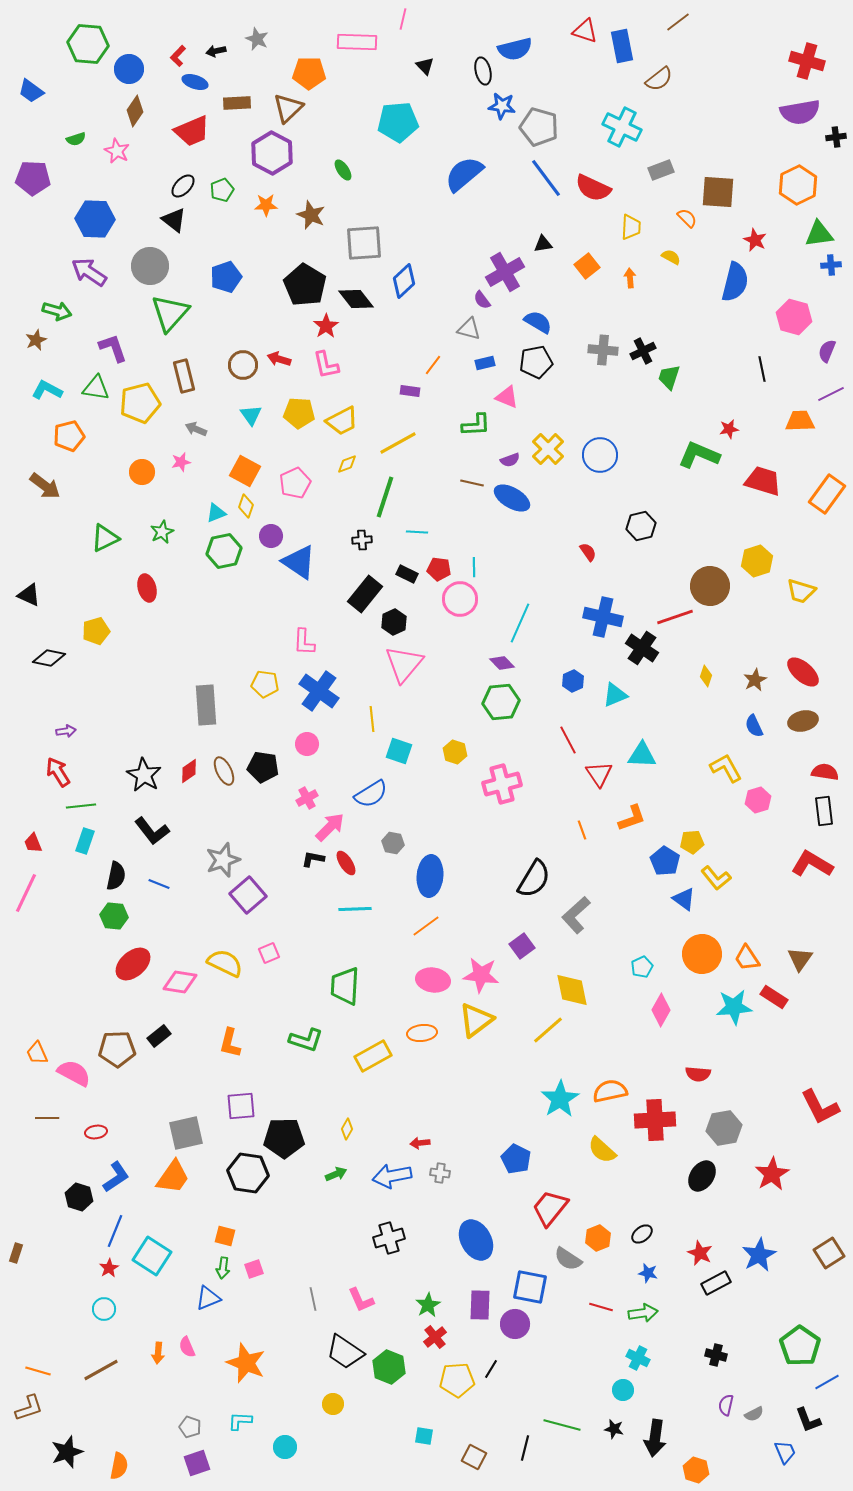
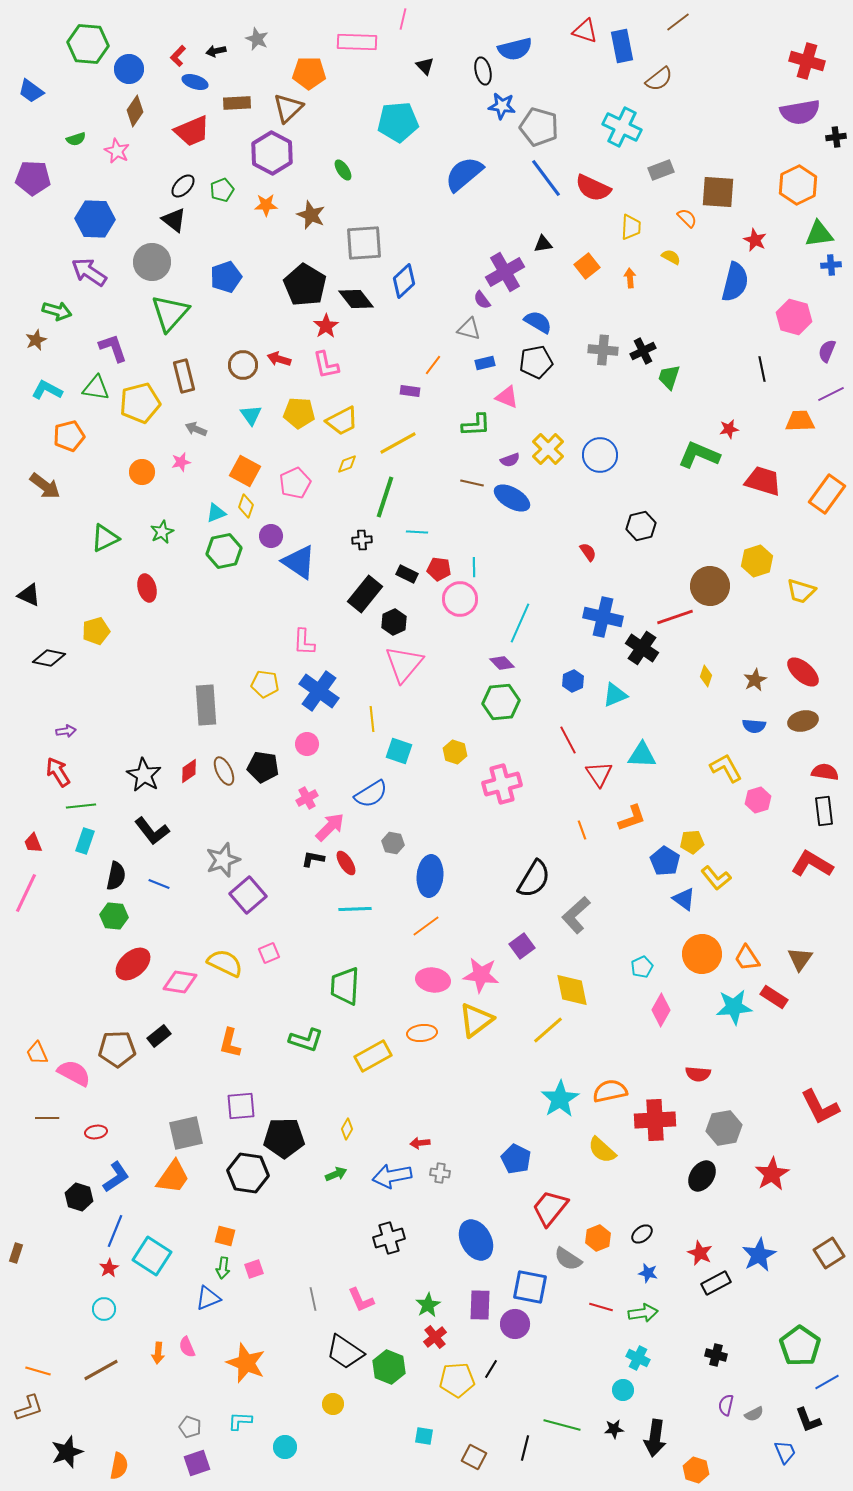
gray circle at (150, 266): moved 2 px right, 4 px up
blue semicircle at (754, 726): rotated 60 degrees counterclockwise
black star at (614, 1429): rotated 18 degrees counterclockwise
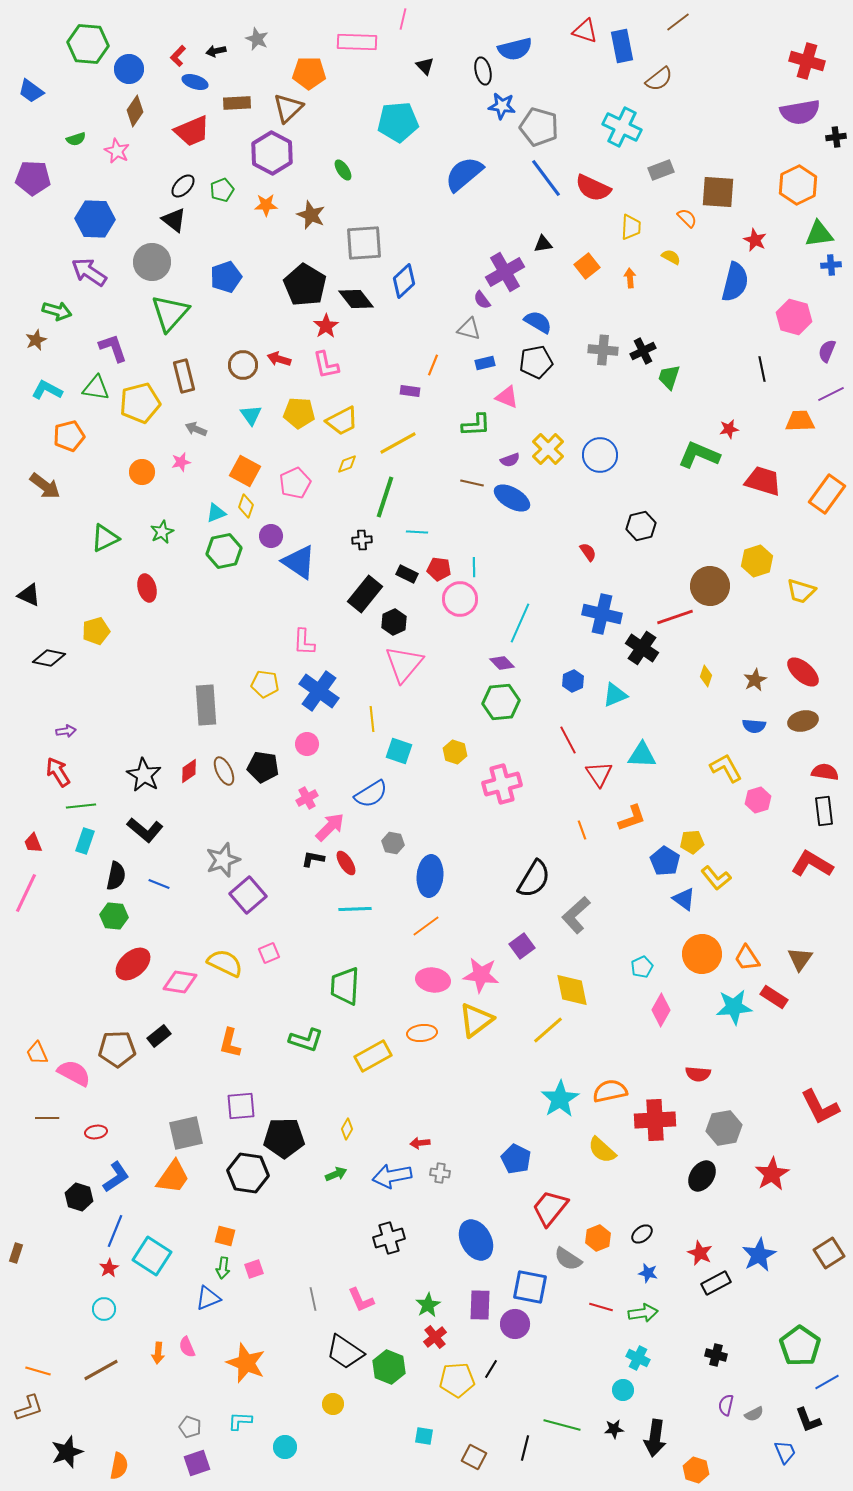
orange line at (433, 365): rotated 15 degrees counterclockwise
blue cross at (603, 617): moved 1 px left, 3 px up
black L-shape at (152, 831): moved 7 px left, 1 px up; rotated 12 degrees counterclockwise
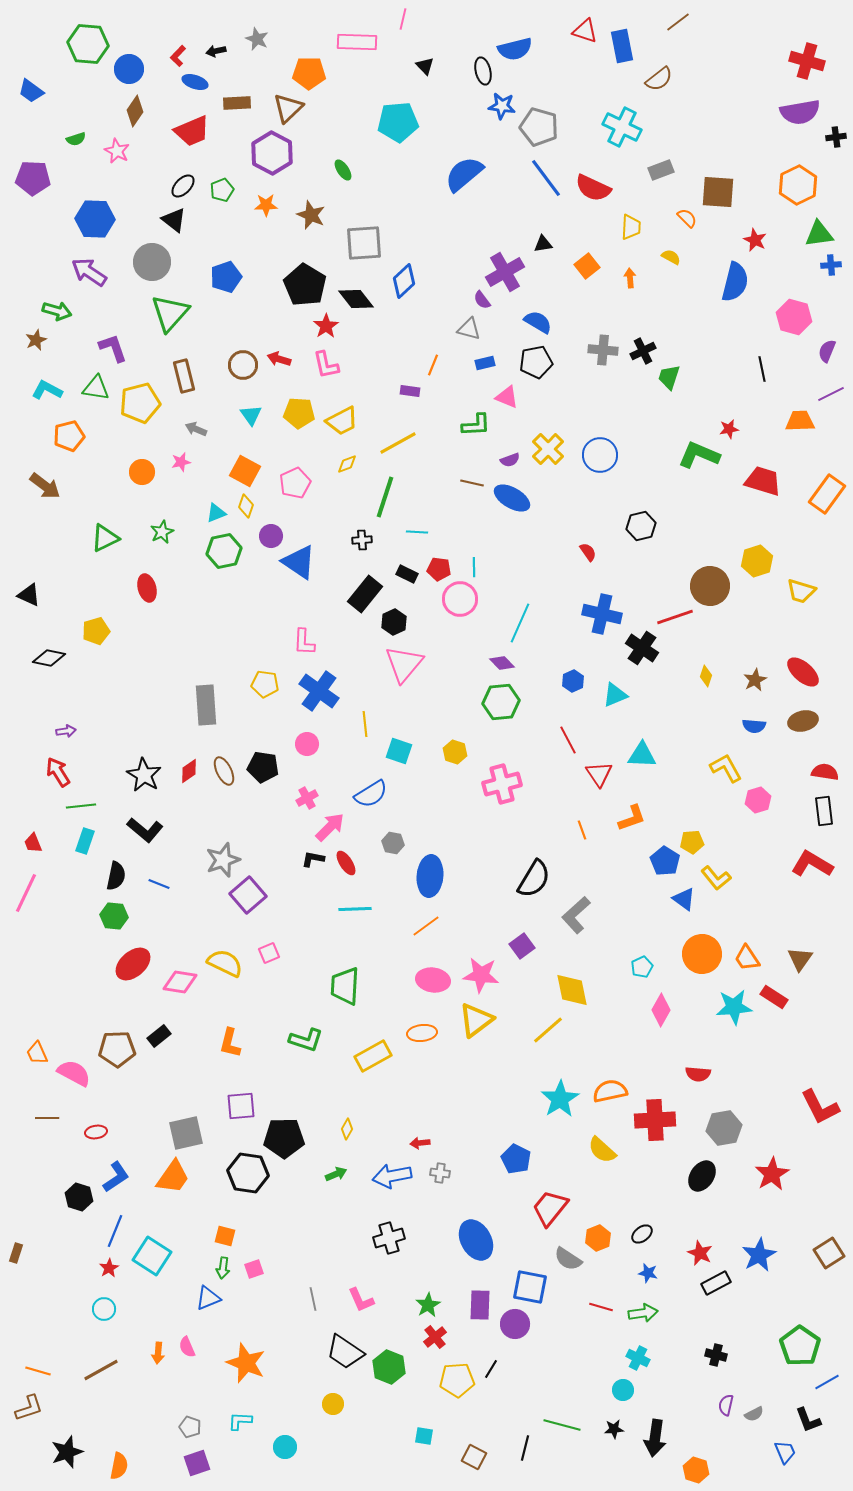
yellow line at (372, 719): moved 7 px left, 5 px down
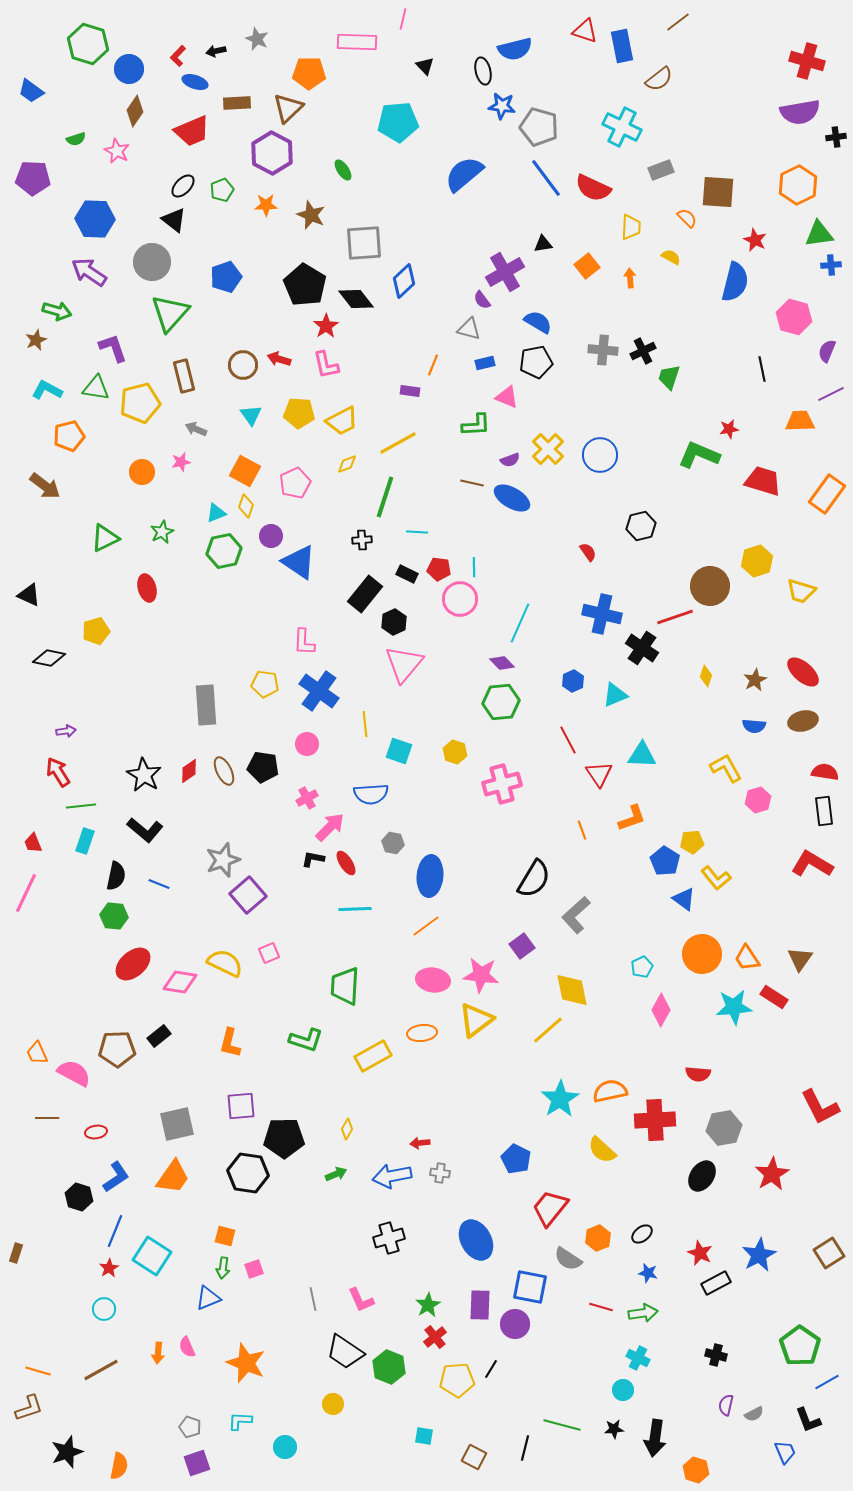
green hexagon at (88, 44): rotated 12 degrees clockwise
blue semicircle at (371, 794): rotated 28 degrees clockwise
gray square at (186, 1133): moved 9 px left, 9 px up
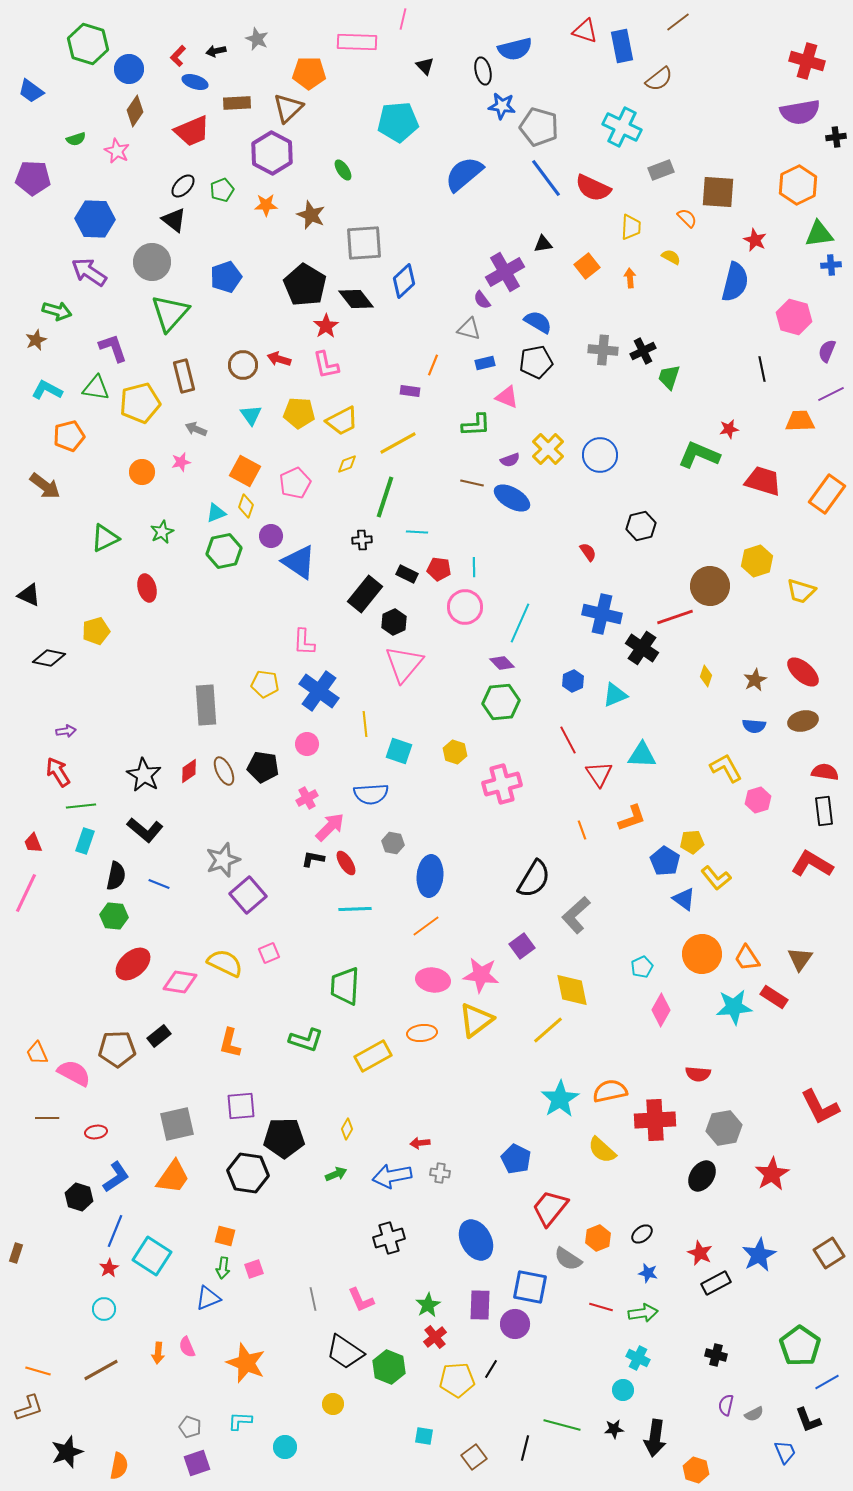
pink circle at (460, 599): moved 5 px right, 8 px down
brown square at (474, 1457): rotated 25 degrees clockwise
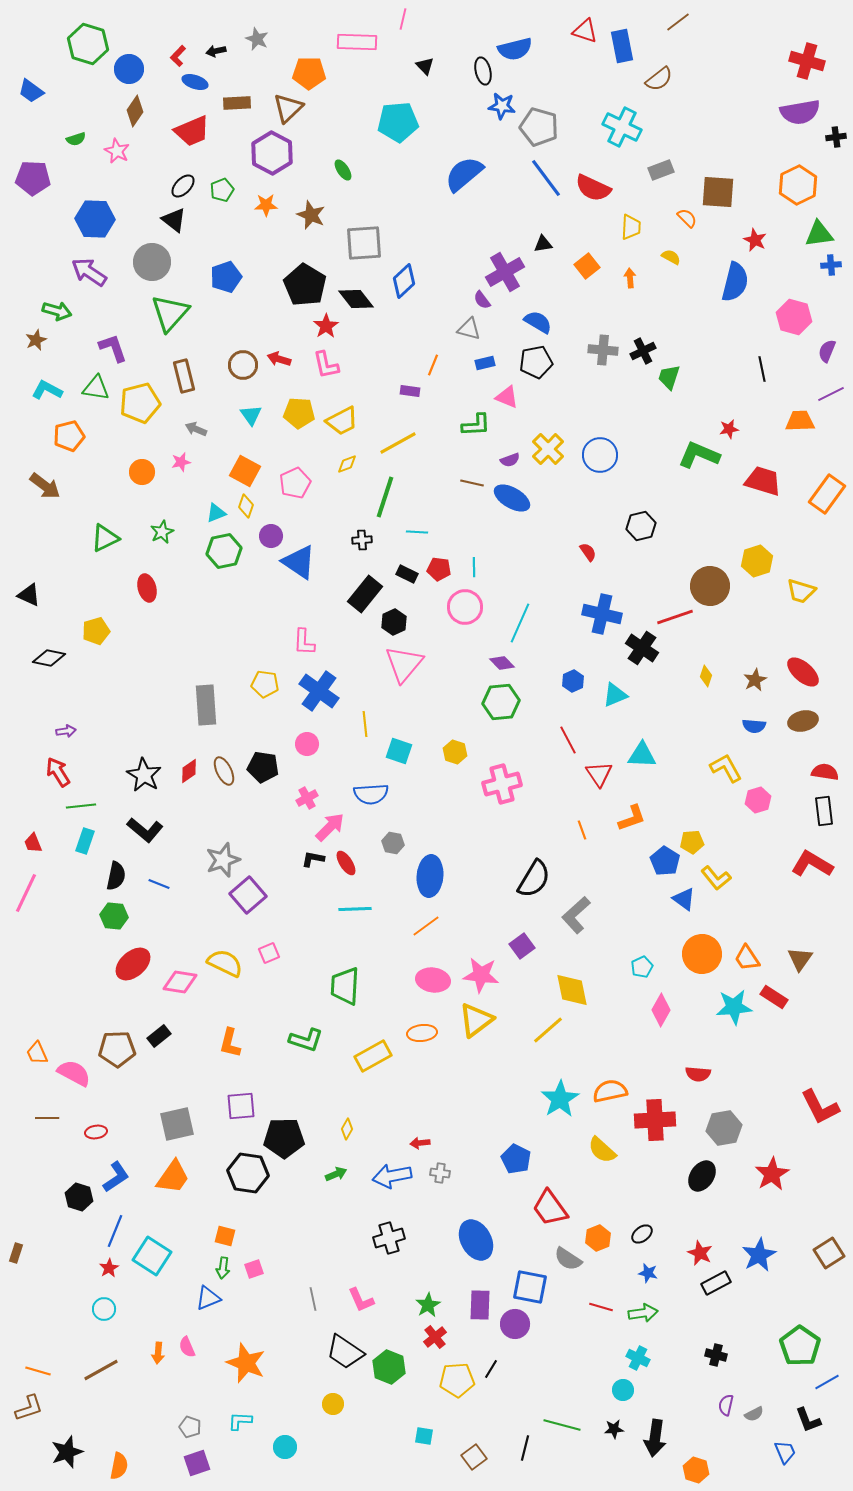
red trapezoid at (550, 1208): rotated 75 degrees counterclockwise
